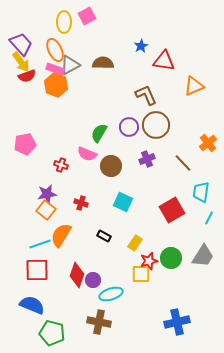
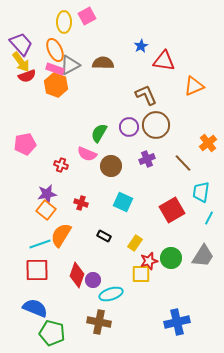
blue semicircle at (32, 305): moved 3 px right, 3 px down
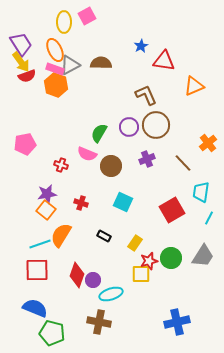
purple trapezoid at (21, 44): rotated 10 degrees clockwise
brown semicircle at (103, 63): moved 2 px left
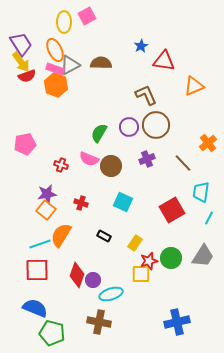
pink semicircle at (87, 154): moved 2 px right, 5 px down
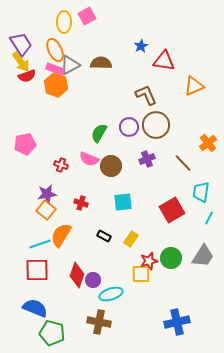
cyan square at (123, 202): rotated 30 degrees counterclockwise
yellow rectangle at (135, 243): moved 4 px left, 4 px up
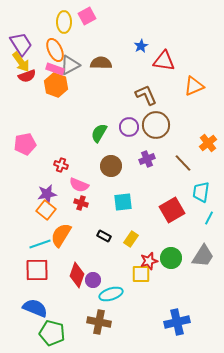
pink semicircle at (89, 159): moved 10 px left, 26 px down
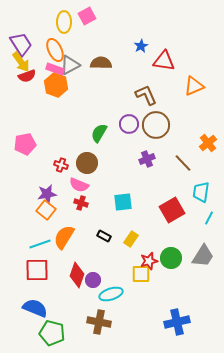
purple circle at (129, 127): moved 3 px up
brown circle at (111, 166): moved 24 px left, 3 px up
orange semicircle at (61, 235): moved 3 px right, 2 px down
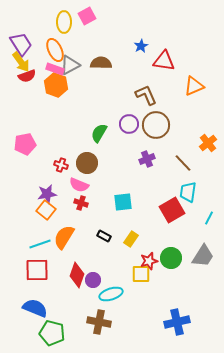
cyan trapezoid at (201, 192): moved 13 px left
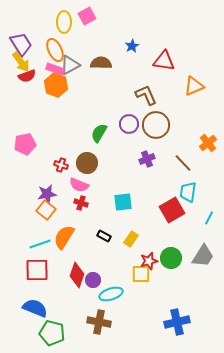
blue star at (141, 46): moved 9 px left
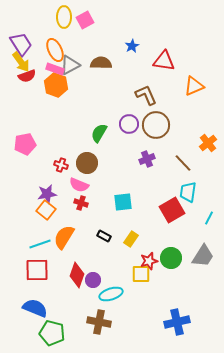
pink square at (87, 16): moved 2 px left, 4 px down
yellow ellipse at (64, 22): moved 5 px up
